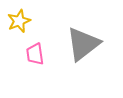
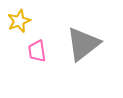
pink trapezoid: moved 2 px right, 3 px up
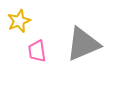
gray triangle: rotated 15 degrees clockwise
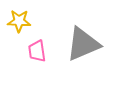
yellow star: rotated 25 degrees clockwise
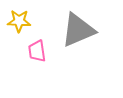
gray triangle: moved 5 px left, 14 px up
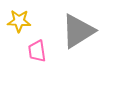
gray triangle: moved 1 px down; rotated 9 degrees counterclockwise
